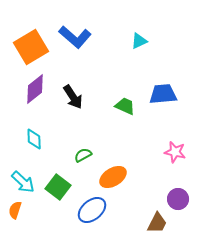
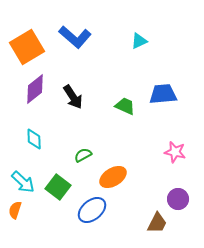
orange square: moved 4 px left
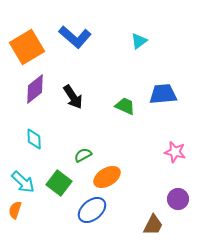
cyan triangle: rotated 12 degrees counterclockwise
orange ellipse: moved 6 px left
green square: moved 1 px right, 4 px up
brown trapezoid: moved 4 px left, 2 px down
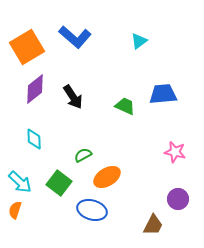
cyan arrow: moved 3 px left
blue ellipse: rotated 56 degrees clockwise
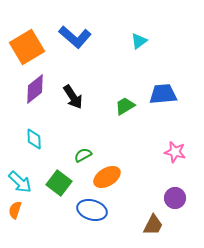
green trapezoid: rotated 55 degrees counterclockwise
purple circle: moved 3 px left, 1 px up
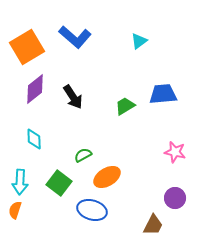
cyan arrow: rotated 50 degrees clockwise
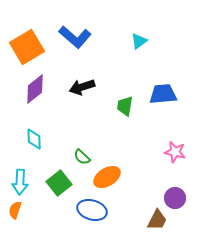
black arrow: moved 9 px right, 10 px up; rotated 105 degrees clockwise
green trapezoid: rotated 50 degrees counterclockwise
green semicircle: moved 1 px left, 2 px down; rotated 108 degrees counterclockwise
green square: rotated 15 degrees clockwise
brown trapezoid: moved 4 px right, 5 px up
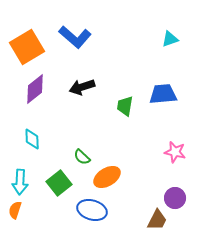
cyan triangle: moved 31 px right, 2 px up; rotated 18 degrees clockwise
cyan diamond: moved 2 px left
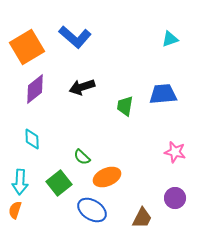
orange ellipse: rotated 8 degrees clockwise
blue ellipse: rotated 16 degrees clockwise
brown trapezoid: moved 15 px left, 2 px up
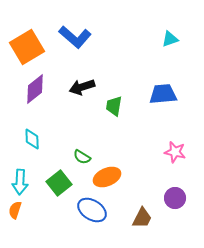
green trapezoid: moved 11 px left
green semicircle: rotated 12 degrees counterclockwise
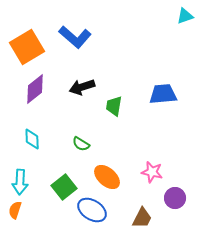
cyan triangle: moved 15 px right, 23 px up
pink star: moved 23 px left, 20 px down
green semicircle: moved 1 px left, 13 px up
orange ellipse: rotated 64 degrees clockwise
green square: moved 5 px right, 4 px down
